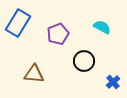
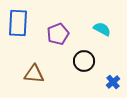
blue rectangle: rotated 28 degrees counterclockwise
cyan semicircle: moved 2 px down
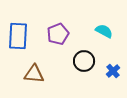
blue rectangle: moved 13 px down
cyan semicircle: moved 2 px right, 2 px down
blue cross: moved 11 px up
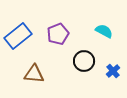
blue rectangle: rotated 48 degrees clockwise
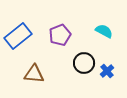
purple pentagon: moved 2 px right, 1 px down
black circle: moved 2 px down
blue cross: moved 6 px left
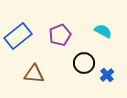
cyan semicircle: moved 1 px left
blue cross: moved 4 px down
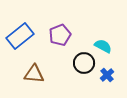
cyan semicircle: moved 15 px down
blue rectangle: moved 2 px right
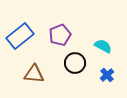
black circle: moved 9 px left
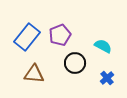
blue rectangle: moved 7 px right, 1 px down; rotated 12 degrees counterclockwise
blue cross: moved 3 px down
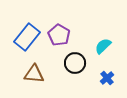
purple pentagon: moved 1 px left; rotated 20 degrees counterclockwise
cyan semicircle: rotated 72 degrees counterclockwise
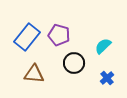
purple pentagon: rotated 15 degrees counterclockwise
black circle: moved 1 px left
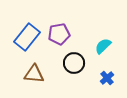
purple pentagon: moved 1 px up; rotated 25 degrees counterclockwise
